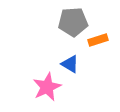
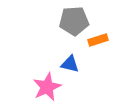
gray pentagon: moved 1 px right, 1 px up
blue triangle: rotated 18 degrees counterclockwise
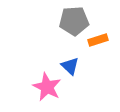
blue triangle: moved 2 px down; rotated 30 degrees clockwise
pink star: rotated 20 degrees counterclockwise
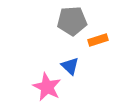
gray pentagon: moved 2 px left
